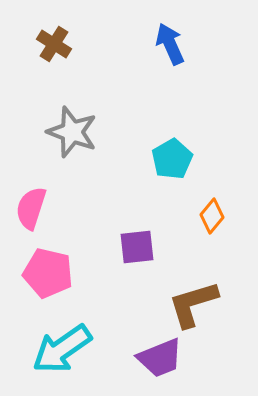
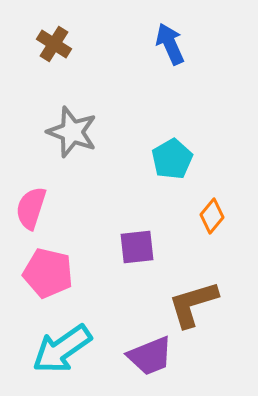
purple trapezoid: moved 10 px left, 2 px up
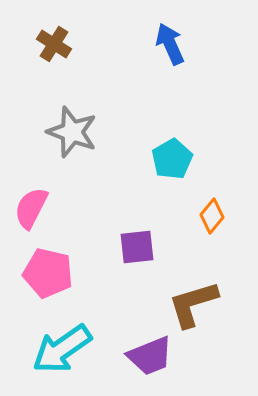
pink semicircle: rotated 9 degrees clockwise
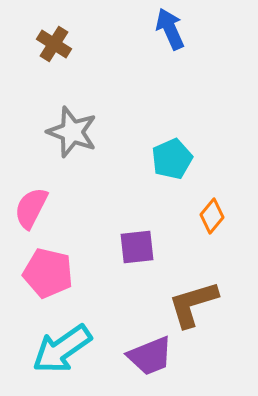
blue arrow: moved 15 px up
cyan pentagon: rotated 6 degrees clockwise
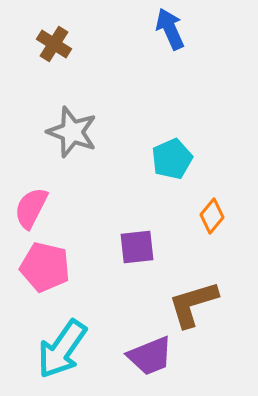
pink pentagon: moved 3 px left, 6 px up
cyan arrow: rotated 20 degrees counterclockwise
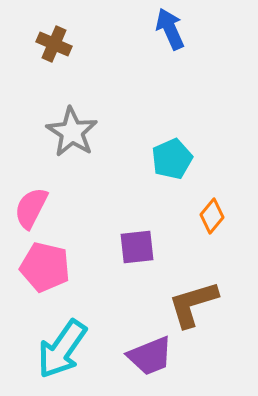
brown cross: rotated 8 degrees counterclockwise
gray star: rotated 12 degrees clockwise
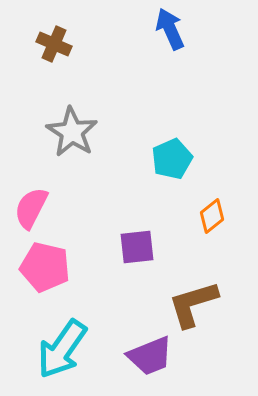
orange diamond: rotated 12 degrees clockwise
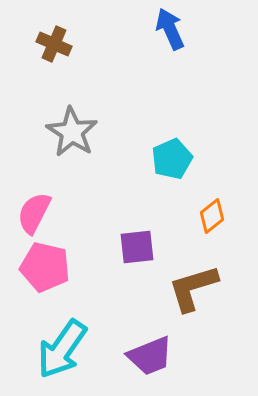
pink semicircle: moved 3 px right, 5 px down
brown L-shape: moved 16 px up
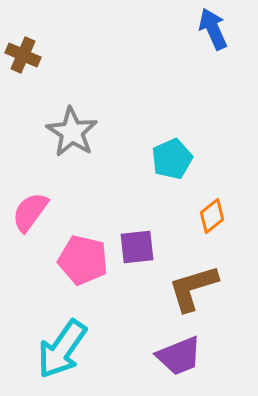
blue arrow: moved 43 px right
brown cross: moved 31 px left, 11 px down
pink semicircle: moved 4 px left, 1 px up; rotated 9 degrees clockwise
pink pentagon: moved 38 px right, 7 px up
purple trapezoid: moved 29 px right
